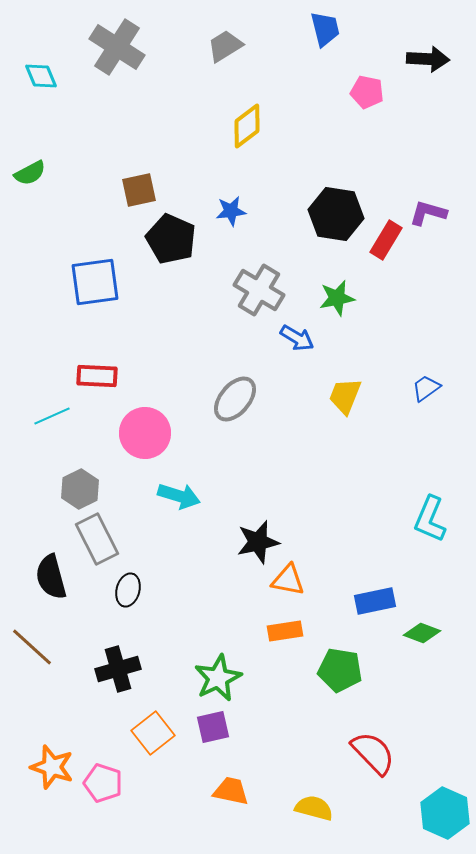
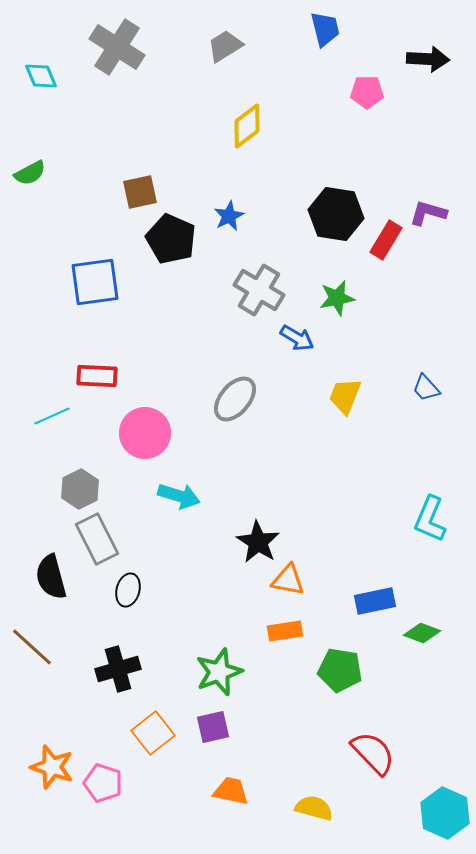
pink pentagon at (367, 92): rotated 12 degrees counterclockwise
brown square at (139, 190): moved 1 px right, 2 px down
blue star at (231, 211): moved 2 px left, 5 px down; rotated 20 degrees counterclockwise
blue trapezoid at (426, 388): rotated 96 degrees counterclockwise
black star at (258, 542): rotated 27 degrees counterclockwise
green star at (218, 678): moved 1 px right, 6 px up; rotated 6 degrees clockwise
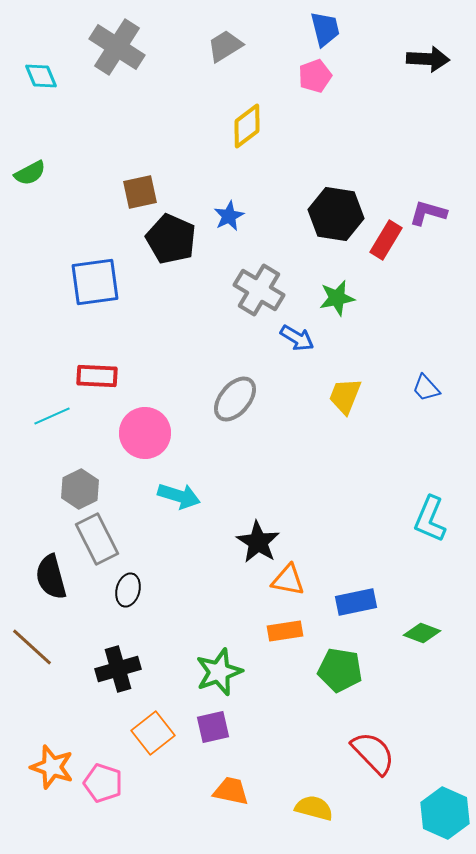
pink pentagon at (367, 92): moved 52 px left, 16 px up; rotated 20 degrees counterclockwise
blue rectangle at (375, 601): moved 19 px left, 1 px down
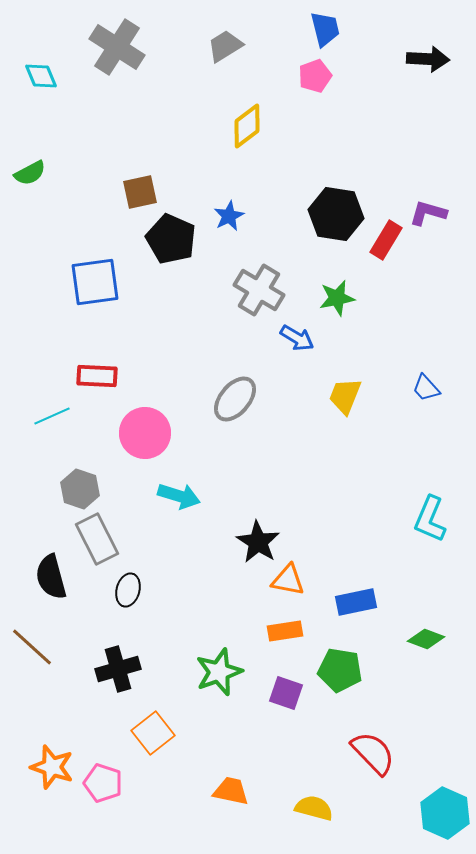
gray hexagon at (80, 489): rotated 15 degrees counterclockwise
green diamond at (422, 633): moved 4 px right, 6 px down
purple square at (213, 727): moved 73 px right, 34 px up; rotated 32 degrees clockwise
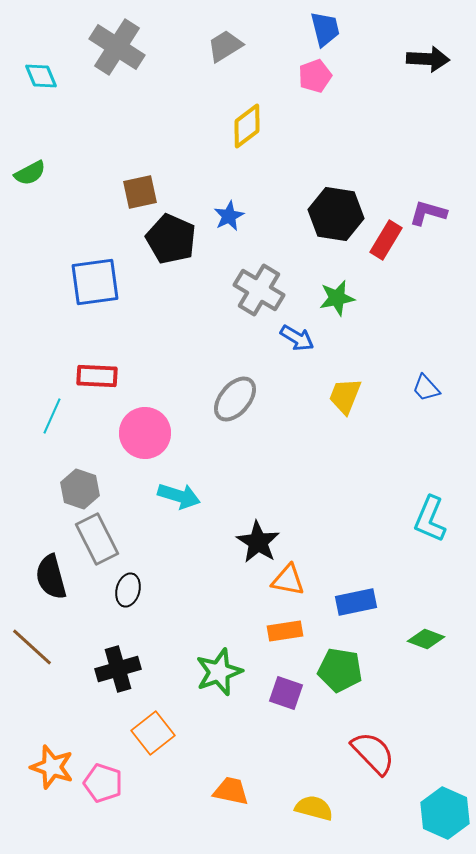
cyan line at (52, 416): rotated 42 degrees counterclockwise
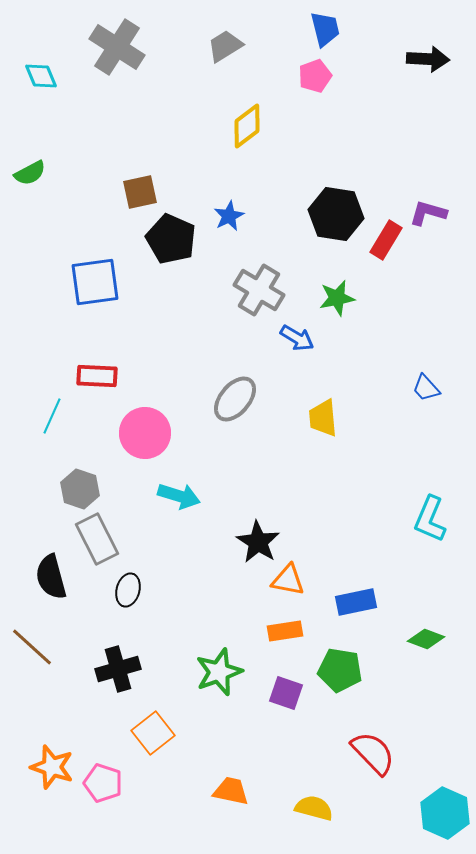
yellow trapezoid at (345, 396): moved 22 px left, 22 px down; rotated 27 degrees counterclockwise
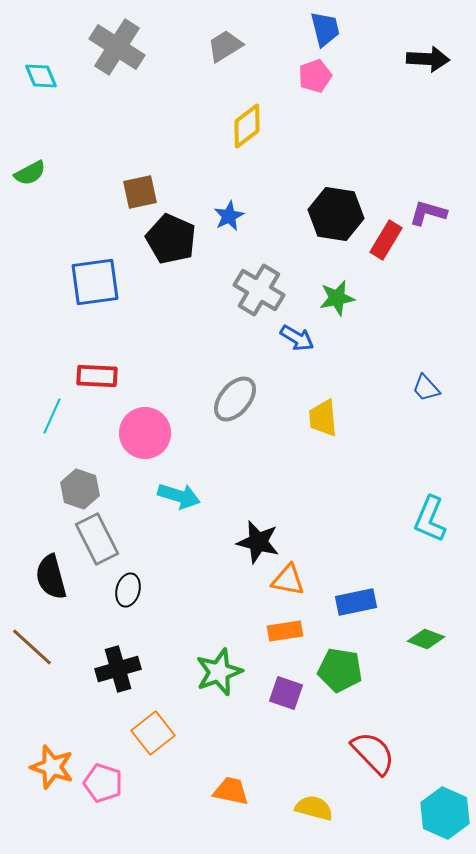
black star at (258, 542): rotated 18 degrees counterclockwise
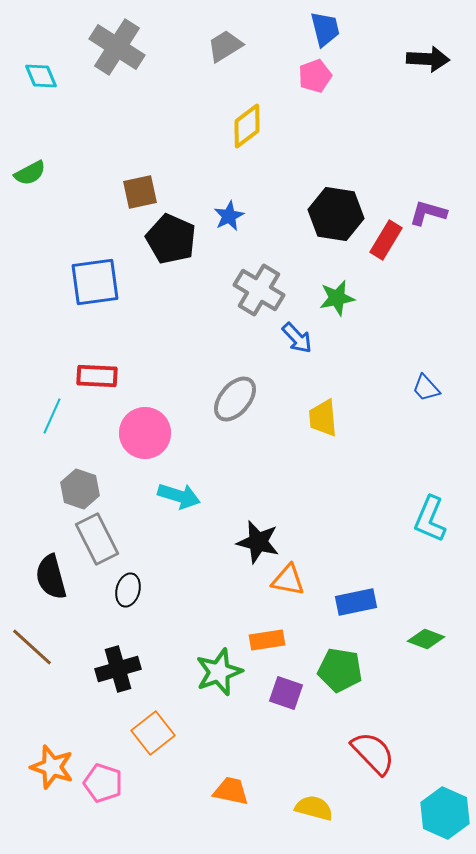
blue arrow at (297, 338): rotated 16 degrees clockwise
orange rectangle at (285, 631): moved 18 px left, 9 px down
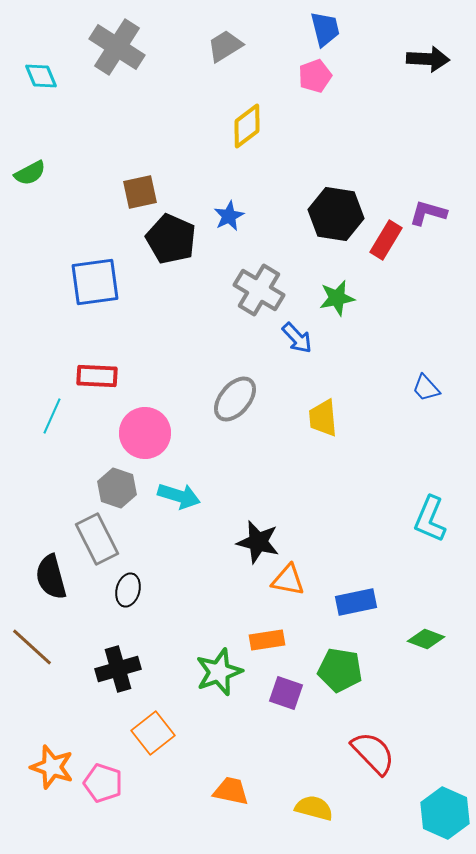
gray hexagon at (80, 489): moved 37 px right, 1 px up
